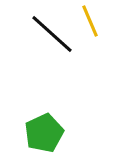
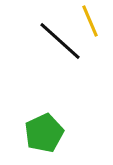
black line: moved 8 px right, 7 px down
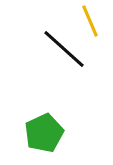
black line: moved 4 px right, 8 px down
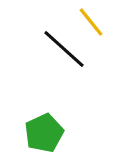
yellow line: moved 1 px right, 1 px down; rotated 16 degrees counterclockwise
